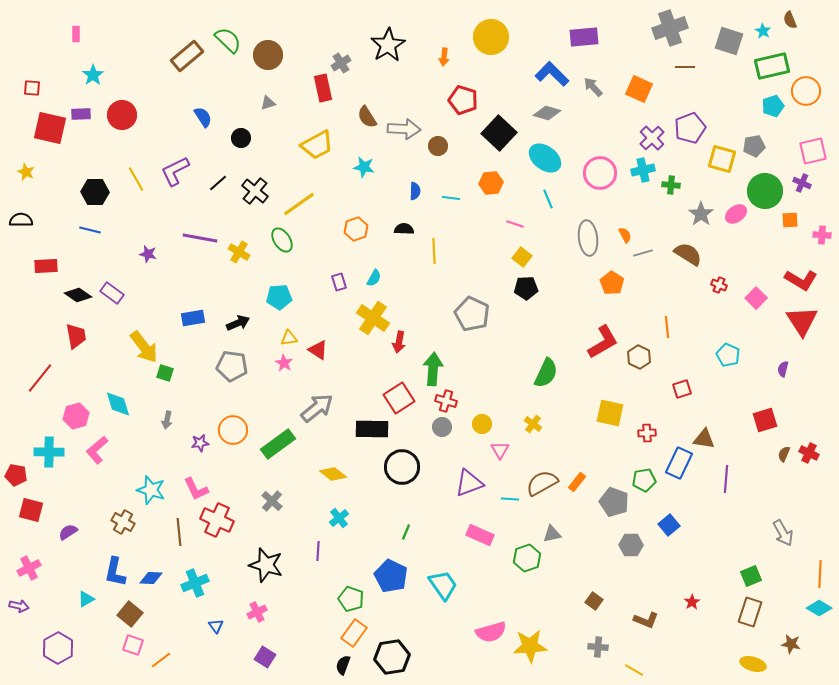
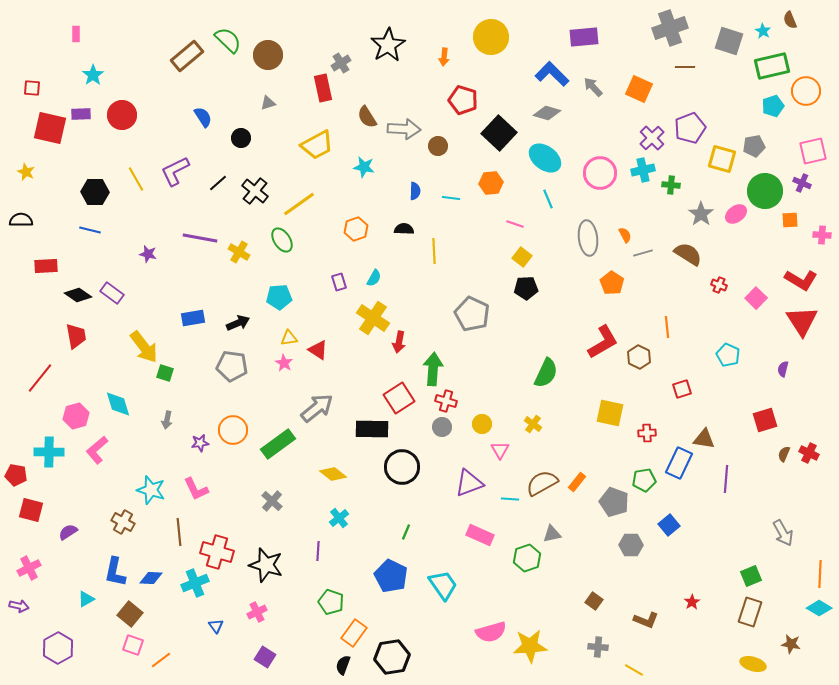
red cross at (217, 520): moved 32 px down; rotated 8 degrees counterclockwise
green pentagon at (351, 599): moved 20 px left, 3 px down
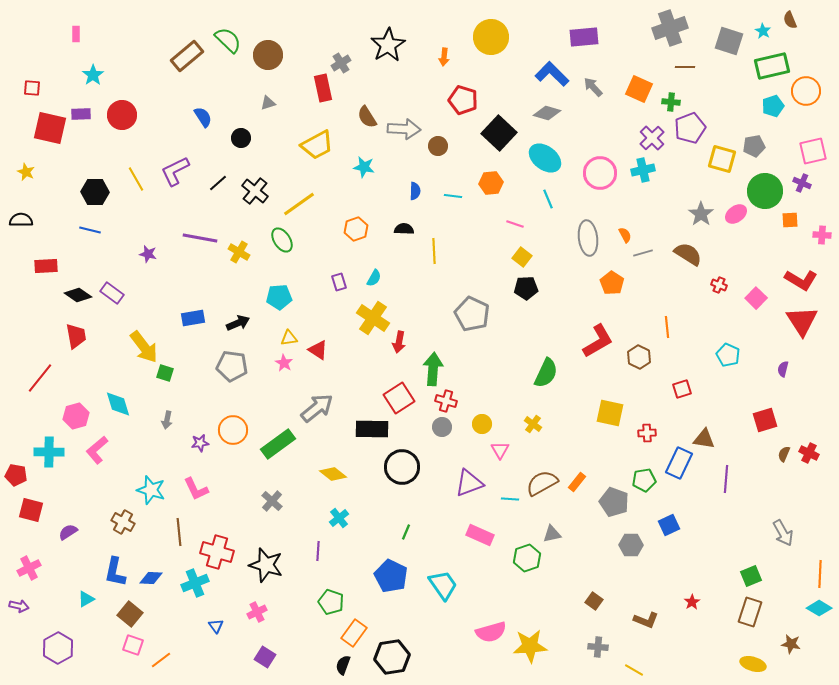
green cross at (671, 185): moved 83 px up
cyan line at (451, 198): moved 2 px right, 2 px up
red L-shape at (603, 342): moved 5 px left, 1 px up
blue square at (669, 525): rotated 15 degrees clockwise
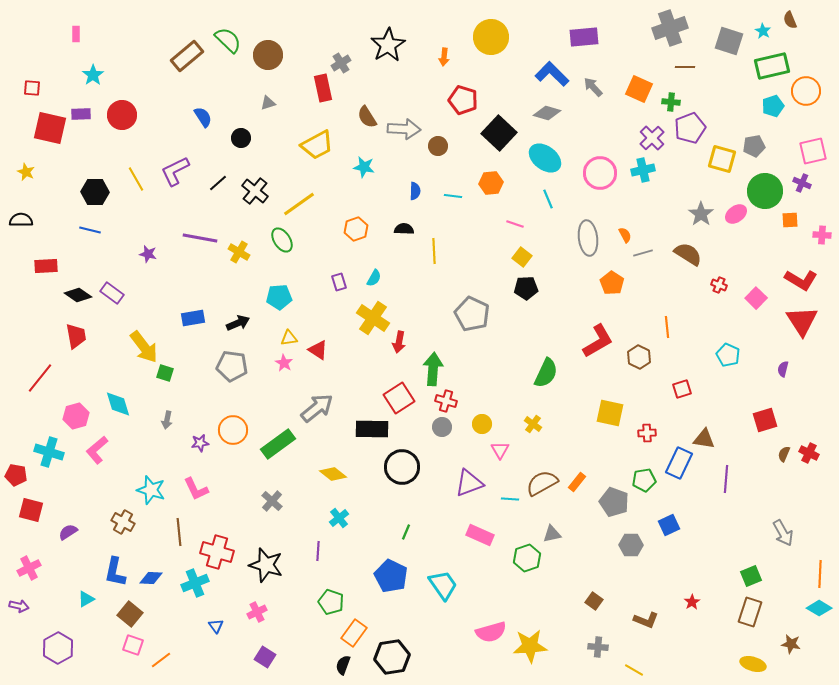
cyan cross at (49, 452): rotated 16 degrees clockwise
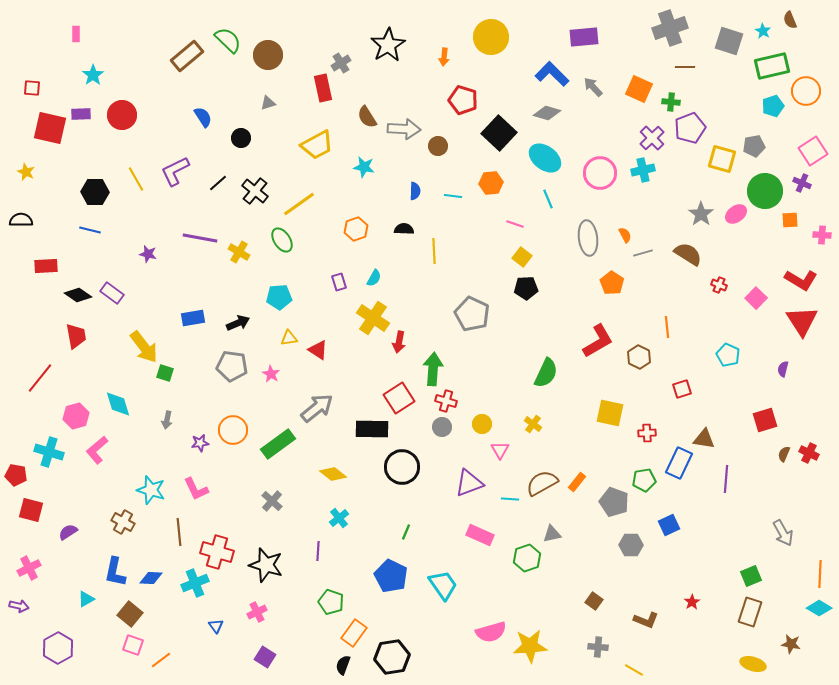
pink square at (813, 151): rotated 20 degrees counterclockwise
pink star at (284, 363): moved 13 px left, 11 px down
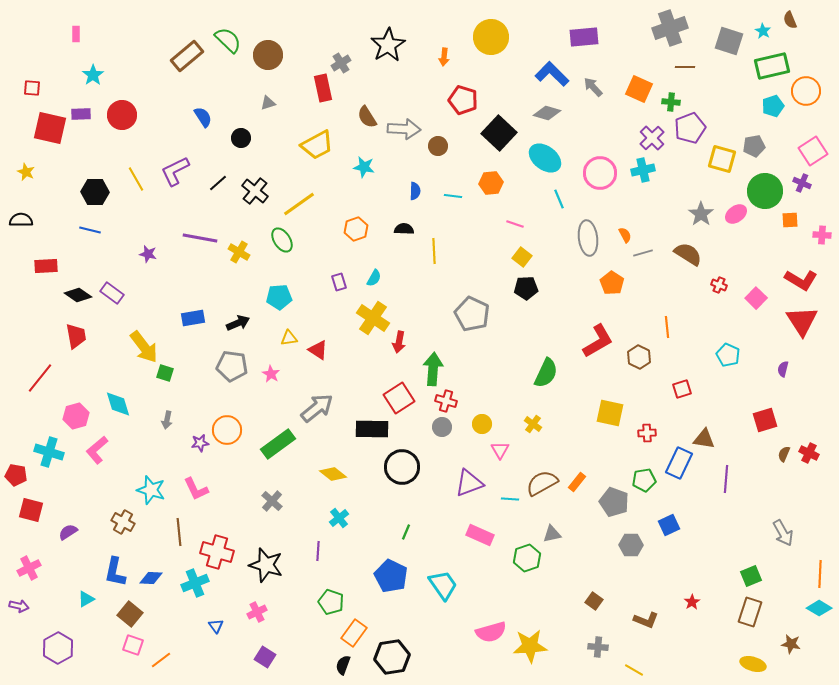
cyan line at (548, 199): moved 11 px right
orange circle at (233, 430): moved 6 px left
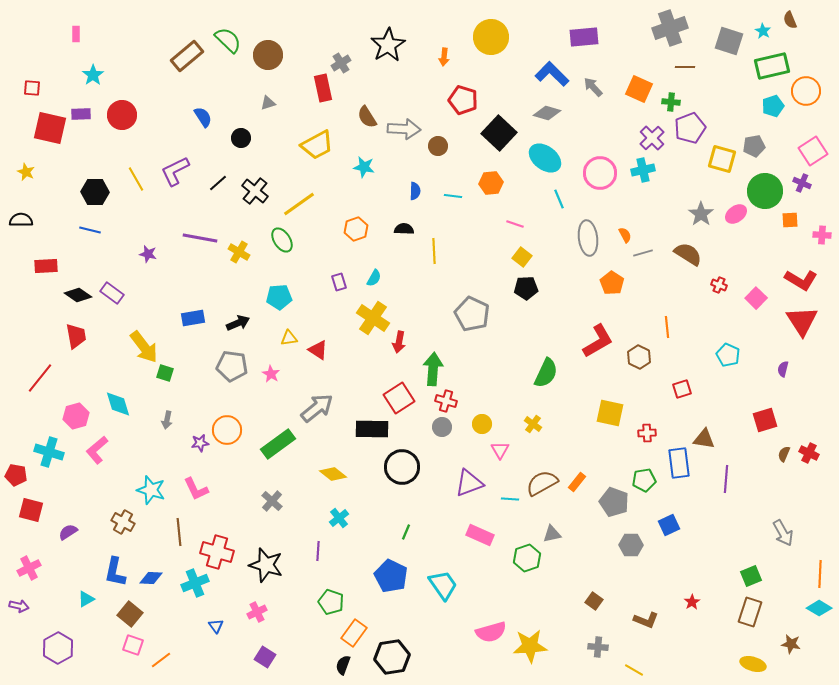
blue rectangle at (679, 463): rotated 32 degrees counterclockwise
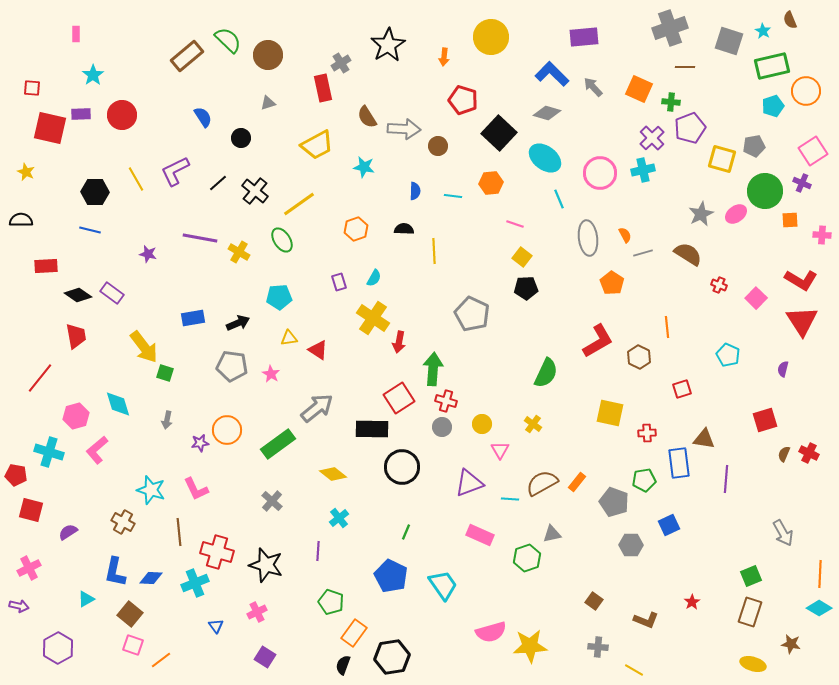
gray star at (701, 214): rotated 10 degrees clockwise
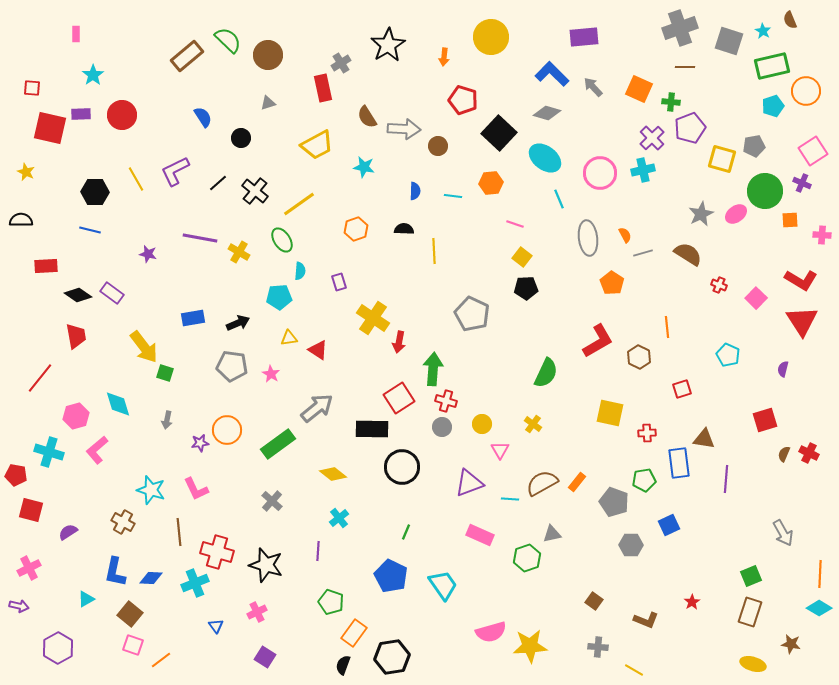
gray cross at (670, 28): moved 10 px right
cyan semicircle at (374, 278): moved 74 px left, 7 px up; rotated 24 degrees counterclockwise
